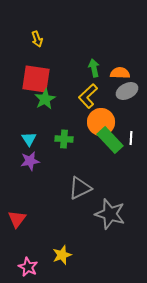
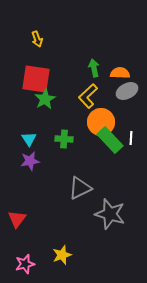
pink star: moved 3 px left, 3 px up; rotated 30 degrees clockwise
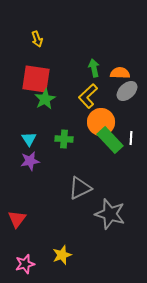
gray ellipse: rotated 15 degrees counterclockwise
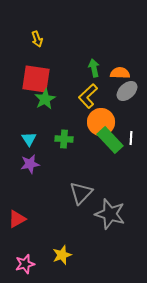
purple star: moved 3 px down
gray triangle: moved 1 px right, 5 px down; rotated 20 degrees counterclockwise
red triangle: rotated 24 degrees clockwise
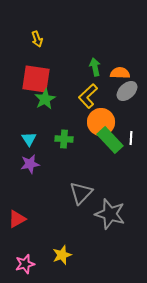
green arrow: moved 1 px right, 1 px up
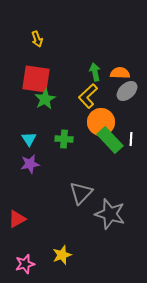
green arrow: moved 5 px down
white line: moved 1 px down
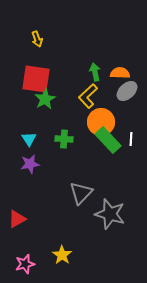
green rectangle: moved 2 px left
yellow star: rotated 18 degrees counterclockwise
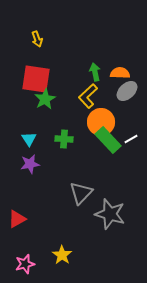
white line: rotated 56 degrees clockwise
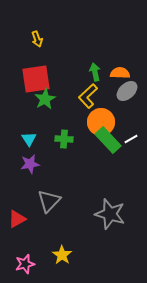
red square: rotated 16 degrees counterclockwise
gray triangle: moved 32 px left, 8 px down
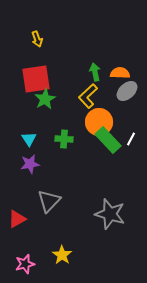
orange circle: moved 2 px left
white line: rotated 32 degrees counterclockwise
